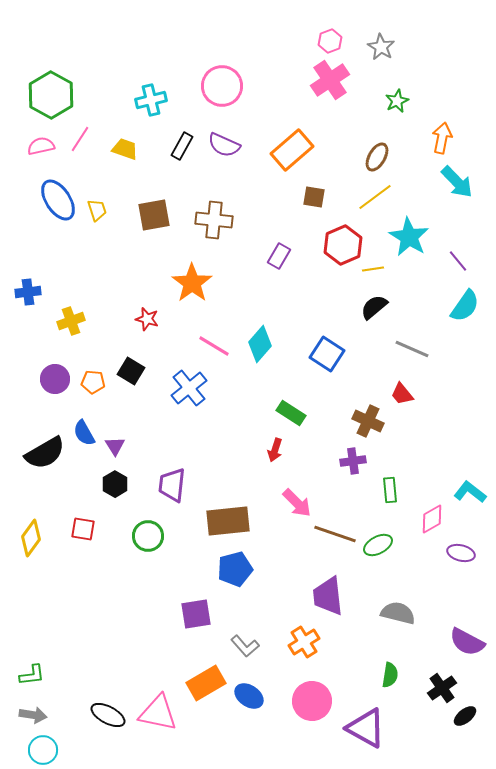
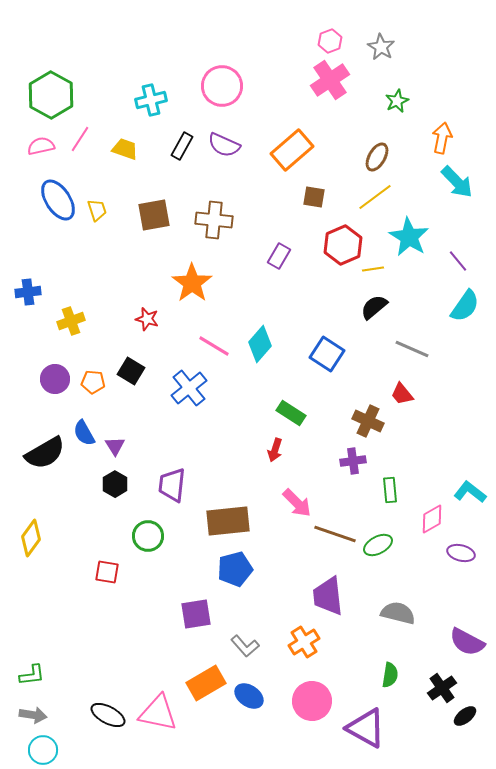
red square at (83, 529): moved 24 px right, 43 px down
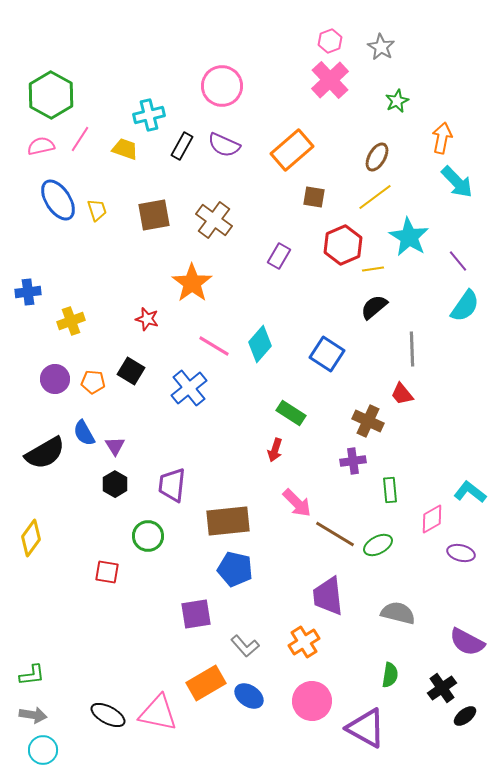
pink cross at (330, 80): rotated 9 degrees counterclockwise
cyan cross at (151, 100): moved 2 px left, 15 px down
brown cross at (214, 220): rotated 30 degrees clockwise
gray line at (412, 349): rotated 64 degrees clockwise
brown line at (335, 534): rotated 12 degrees clockwise
blue pentagon at (235, 569): rotated 28 degrees clockwise
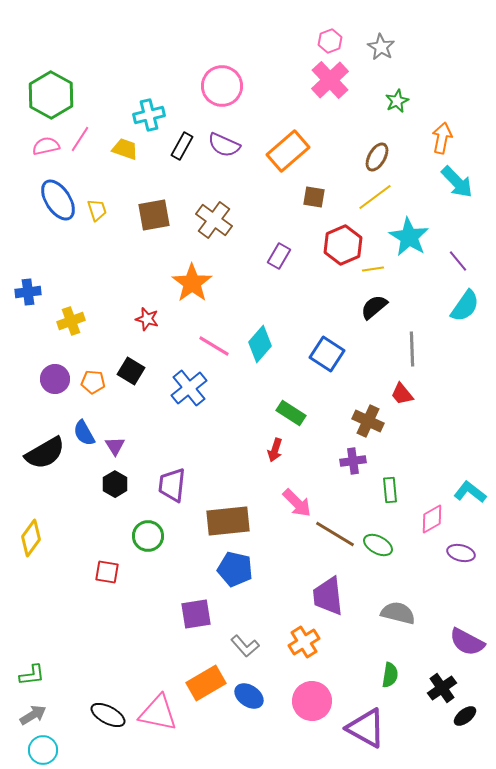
pink semicircle at (41, 146): moved 5 px right
orange rectangle at (292, 150): moved 4 px left, 1 px down
green ellipse at (378, 545): rotated 56 degrees clockwise
gray arrow at (33, 715): rotated 40 degrees counterclockwise
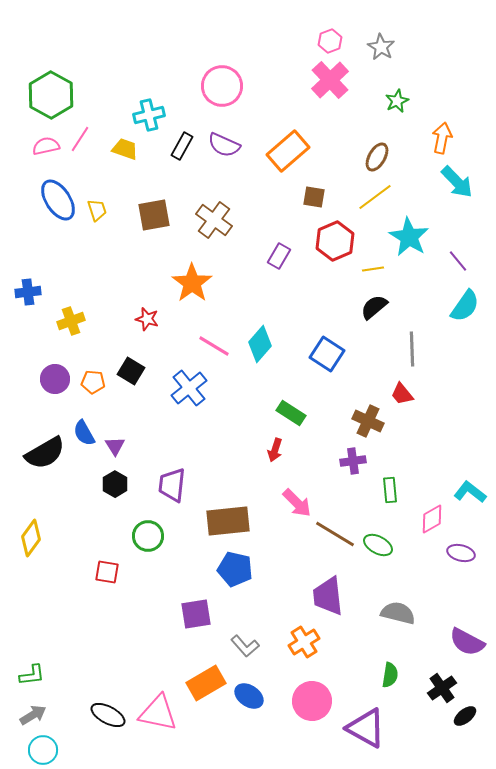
red hexagon at (343, 245): moved 8 px left, 4 px up
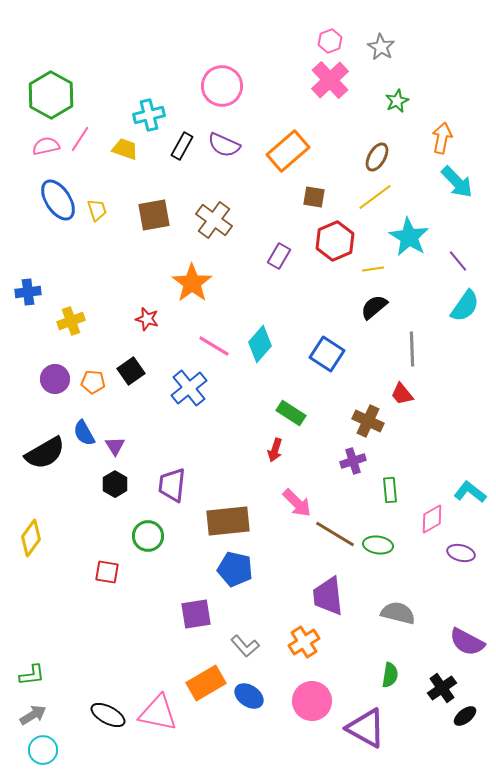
black square at (131, 371): rotated 24 degrees clockwise
purple cross at (353, 461): rotated 10 degrees counterclockwise
green ellipse at (378, 545): rotated 20 degrees counterclockwise
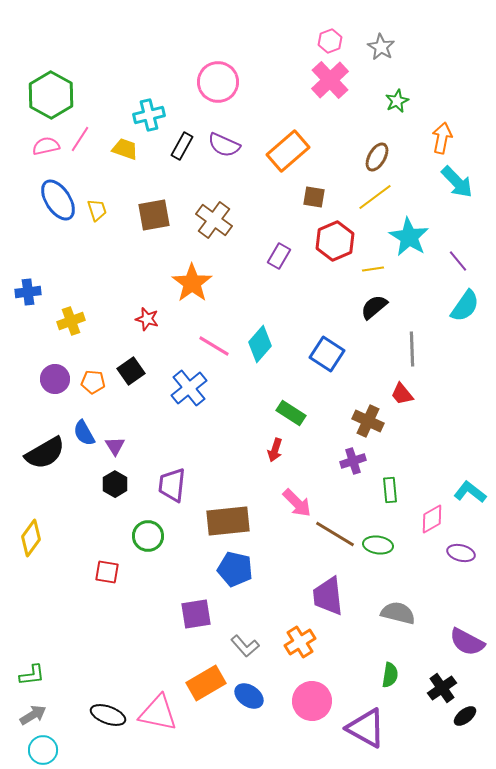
pink circle at (222, 86): moved 4 px left, 4 px up
orange cross at (304, 642): moved 4 px left
black ellipse at (108, 715): rotated 8 degrees counterclockwise
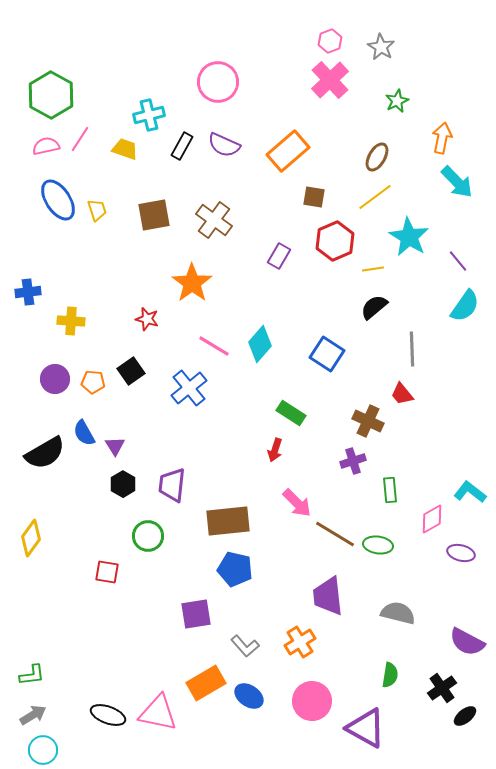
yellow cross at (71, 321): rotated 24 degrees clockwise
black hexagon at (115, 484): moved 8 px right
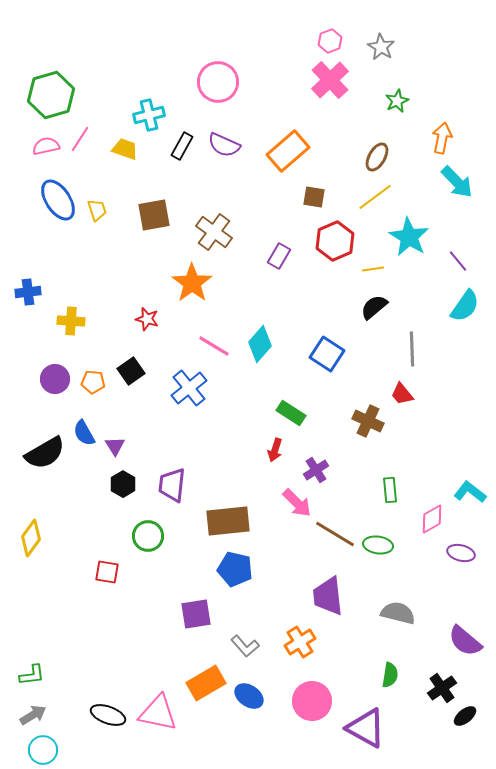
green hexagon at (51, 95): rotated 15 degrees clockwise
brown cross at (214, 220): moved 12 px down
purple cross at (353, 461): moved 37 px left, 9 px down; rotated 15 degrees counterclockwise
purple semicircle at (467, 642): moved 2 px left, 1 px up; rotated 12 degrees clockwise
